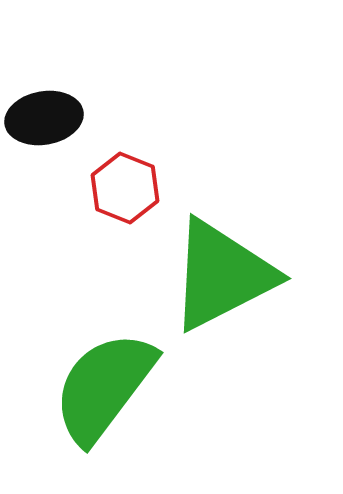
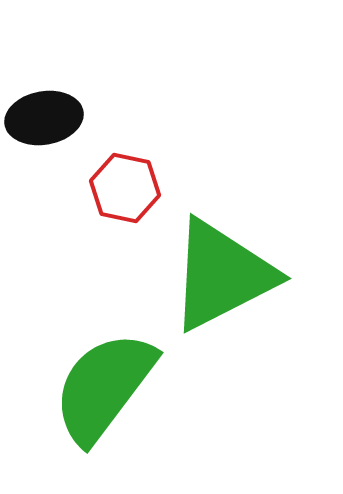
red hexagon: rotated 10 degrees counterclockwise
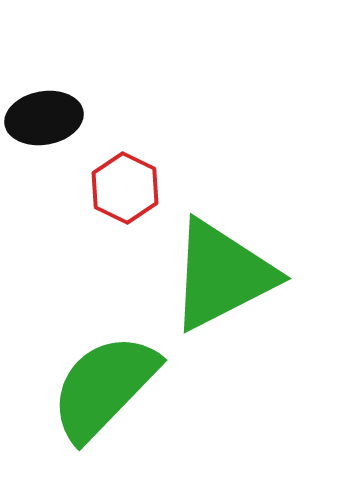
red hexagon: rotated 14 degrees clockwise
green semicircle: rotated 7 degrees clockwise
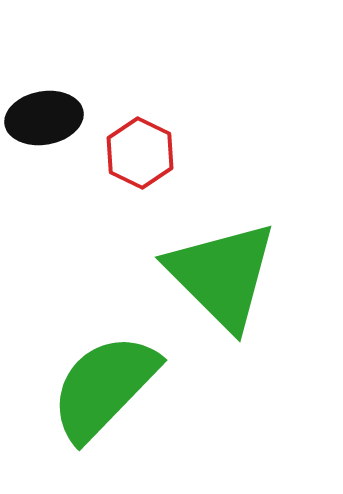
red hexagon: moved 15 px right, 35 px up
green triangle: rotated 48 degrees counterclockwise
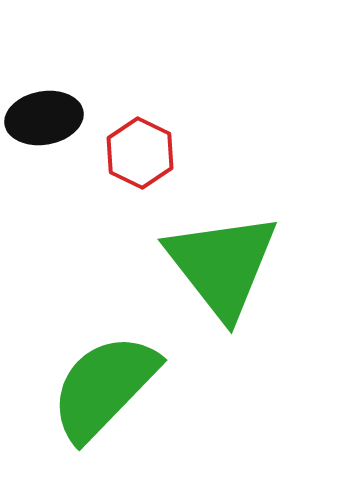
green triangle: moved 10 px up; rotated 7 degrees clockwise
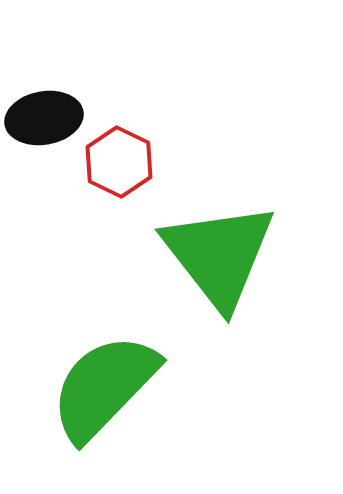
red hexagon: moved 21 px left, 9 px down
green triangle: moved 3 px left, 10 px up
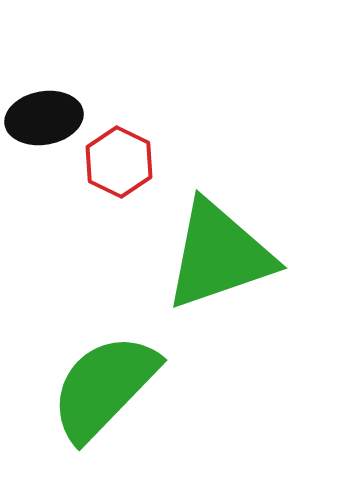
green triangle: rotated 49 degrees clockwise
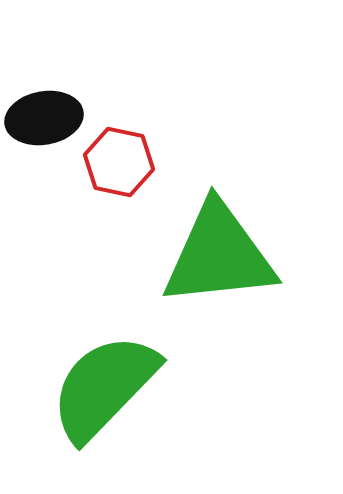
red hexagon: rotated 14 degrees counterclockwise
green triangle: rotated 13 degrees clockwise
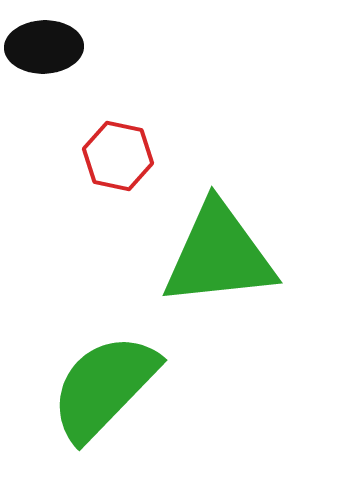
black ellipse: moved 71 px up; rotated 8 degrees clockwise
red hexagon: moved 1 px left, 6 px up
